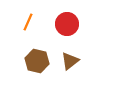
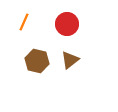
orange line: moved 4 px left
brown triangle: moved 1 px up
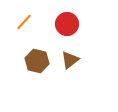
orange line: rotated 18 degrees clockwise
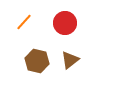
red circle: moved 2 px left, 1 px up
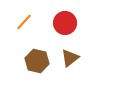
brown triangle: moved 2 px up
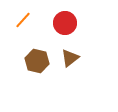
orange line: moved 1 px left, 2 px up
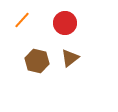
orange line: moved 1 px left
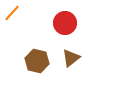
orange line: moved 10 px left, 7 px up
brown triangle: moved 1 px right
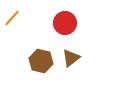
orange line: moved 5 px down
brown hexagon: moved 4 px right
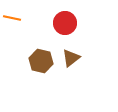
orange line: rotated 60 degrees clockwise
